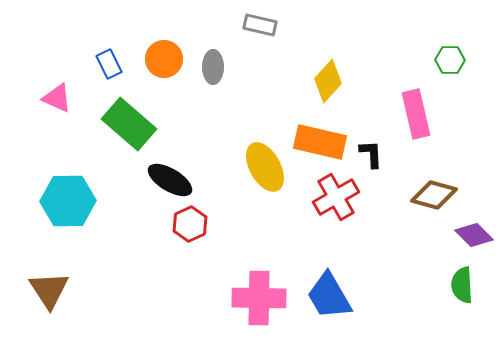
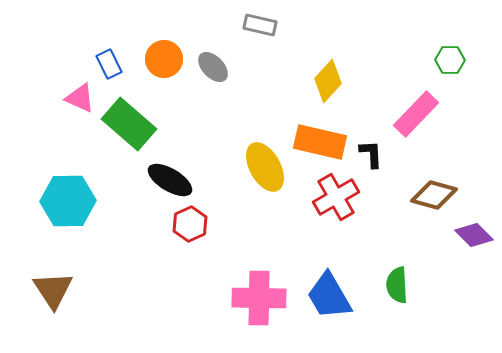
gray ellipse: rotated 44 degrees counterclockwise
pink triangle: moved 23 px right
pink rectangle: rotated 57 degrees clockwise
green semicircle: moved 65 px left
brown triangle: moved 4 px right
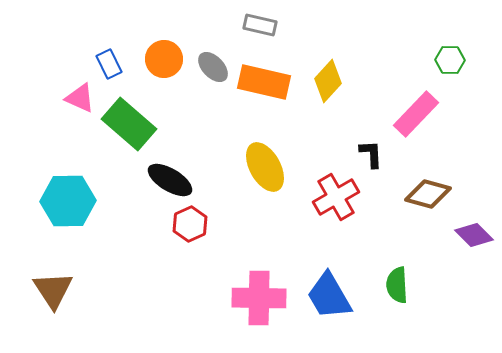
orange rectangle: moved 56 px left, 60 px up
brown diamond: moved 6 px left, 1 px up
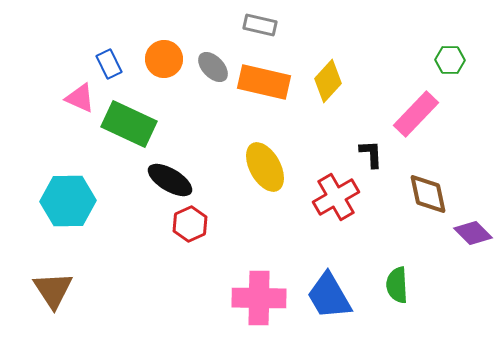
green rectangle: rotated 16 degrees counterclockwise
brown diamond: rotated 63 degrees clockwise
purple diamond: moved 1 px left, 2 px up
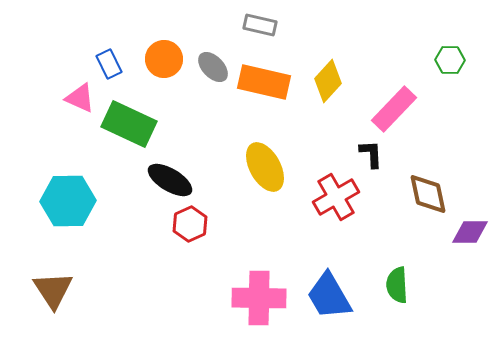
pink rectangle: moved 22 px left, 5 px up
purple diamond: moved 3 px left, 1 px up; rotated 45 degrees counterclockwise
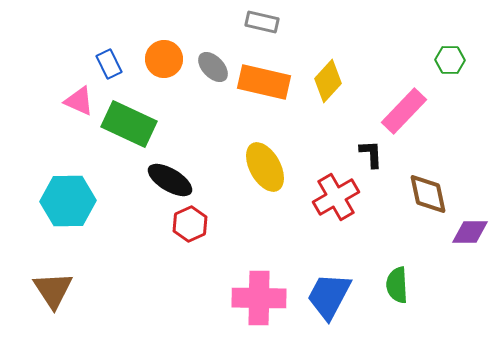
gray rectangle: moved 2 px right, 3 px up
pink triangle: moved 1 px left, 3 px down
pink rectangle: moved 10 px right, 2 px down
blue trapezoid: rotated 58 degrees clockwise
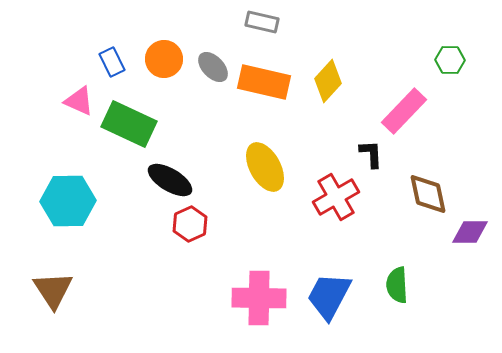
blue rectangle: moved 3 px right, 2 px up
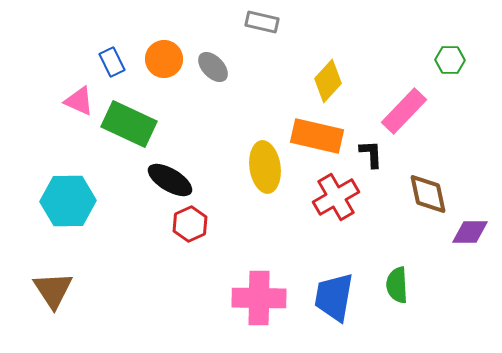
orange rectangle: moved 53 px right, 54 px down
yellow ellipse: rotated 21 degrees clockwise
blue trapezoid: moved 5 px right, 1 px down; rotated 18 degrees counterclockwise
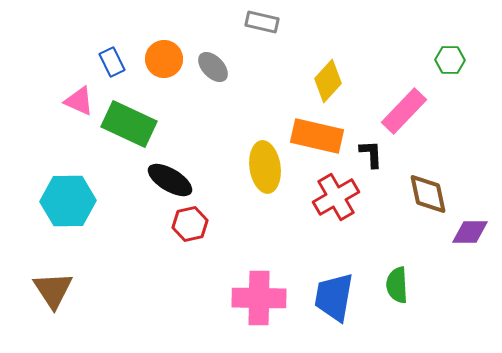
red hexagon: rotated 12 degrees clockwise
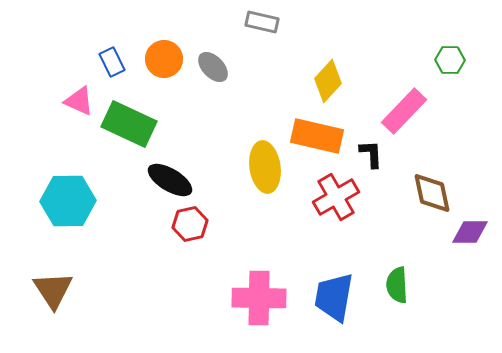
brown diamond: moved 4 px right, 1 px up
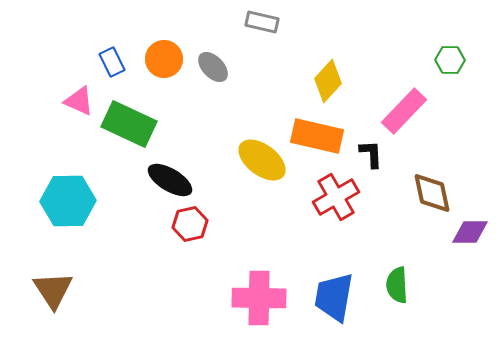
yellow ellipse: moved 3 px left, 7 px up; rotated 45 degrees counterclockwise
